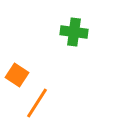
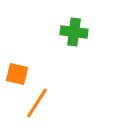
orange square: moved 1 px up; rotated 20 degrees counterclockwise
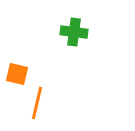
orange line: rotated 20 degrees counterclockwise
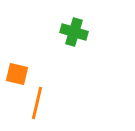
green cross: rotated 8 degrees clockwise
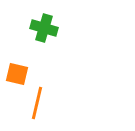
green cross: moved 30 px left, 4 px up
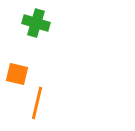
green cross: moved 8 px left, 5 px up
